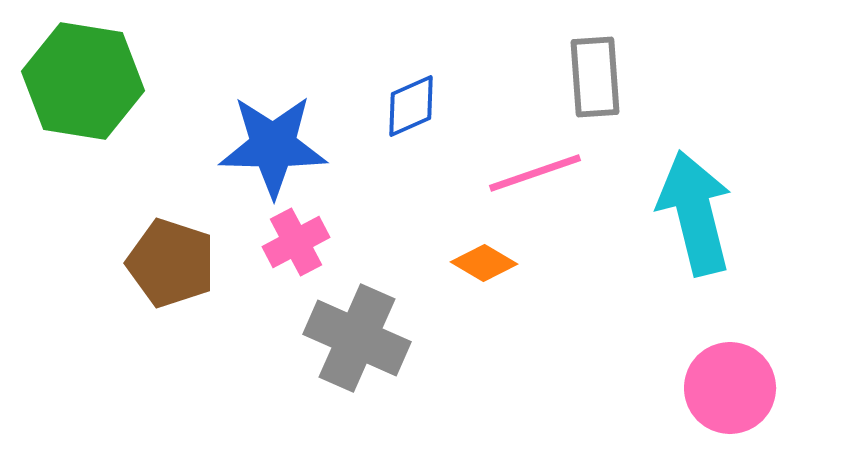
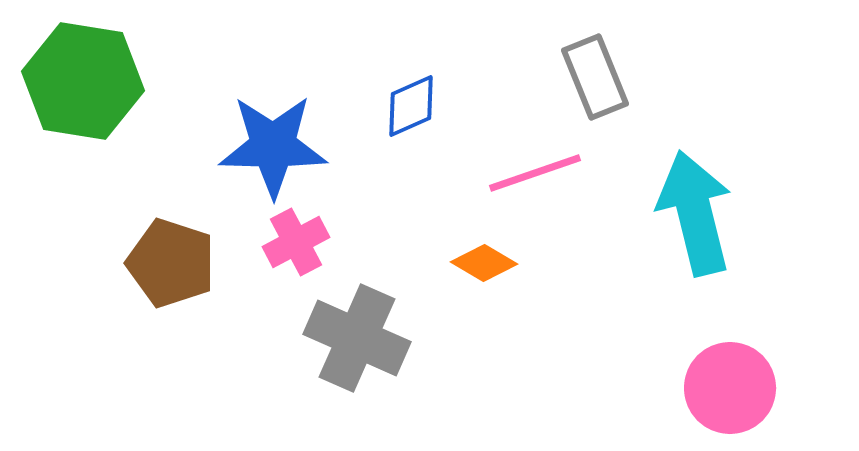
gray rectangle: rotated 18 degrees counterclockwise
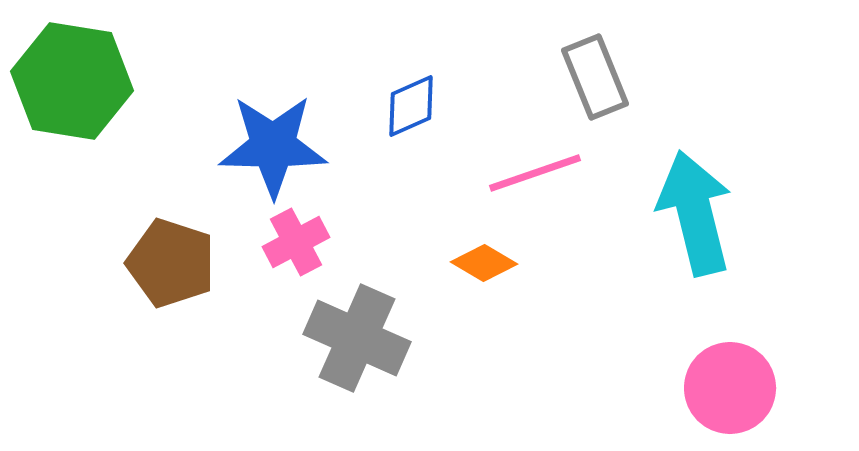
green hexagon: moved 11 px left
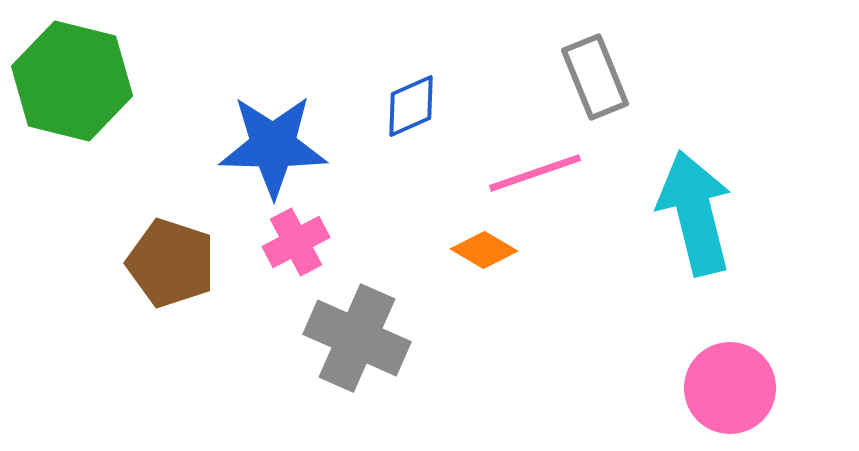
green hexagon: rotated 5 degrees clockwise
orange diamond: moved 13 px up
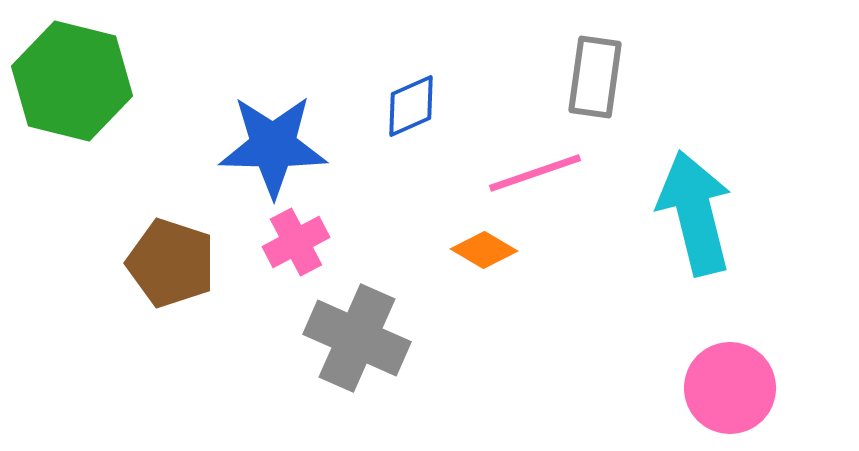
gray rectangle: rotated 30 degrees clockwise
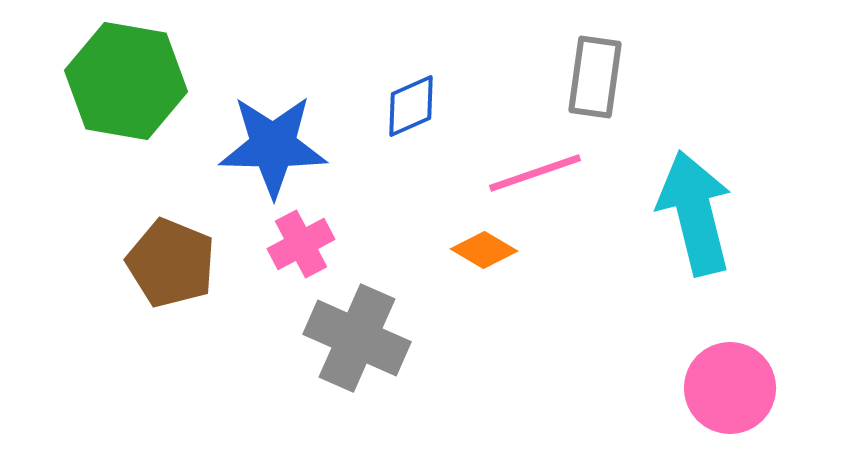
green hexagon: moved 54 px right; rotated 4 degrees counterclockwise
pink cross: moved 5 px right, 2 px down
brown pentagon: rotated 4 degrees clockwise
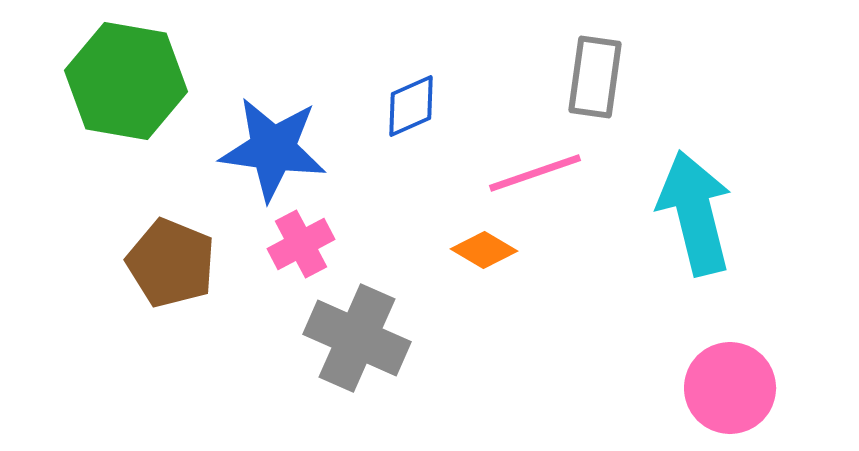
blue star: moved 3 px down; rotated 7 degrees clockwise
